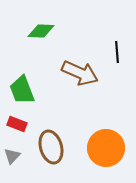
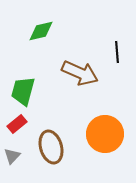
green diamond: rotated 16 degrees counterclockwise
green trapezoid: moved 1 px right, 1 px down; rotated 36 degrees clockwise
red rectangle: rotated 60 degrees counterclockwise
orange circle: moved 1 px left, 14 px up
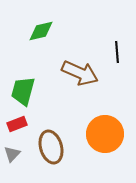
red rectangle: rotated 18 degrees clockwise
gray triangle: moved 2 px up
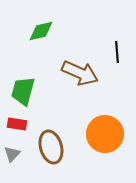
red rectangle: rotated 30 degrees clockwise
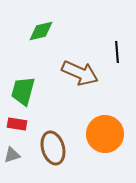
brown ellipse: moved 2 px right, 1 px down
gray triangle: moved 1 px down; rotated 30 degrees clockwise
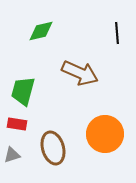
black line: moved 19 px up
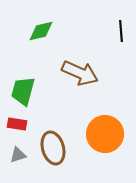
black line: moved 4 px right, 2 px up
gray triangle: moved 6 px right
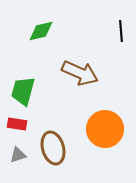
orange circle: moved 5 px up
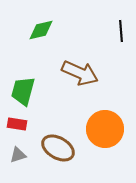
green diamond: moved 1 px up
brown ellipse: moved 5 px right; rotated 44 degrees counterclockwise
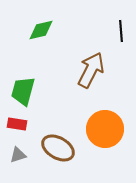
brown arrow: moved 11 px right, 3 px up; rotated 87 degrees counterclockwise
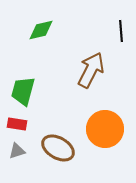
gray triangle: moved 1 px left, 4 px up
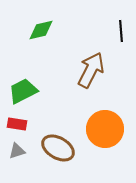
green trapezoid: rotated 48 degrees clockwise
